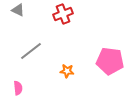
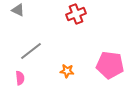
red cross: moved 13 px right
pink pentagon: moved 4 px down
pink semicircle: moved 2 px right, 10 px up
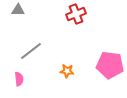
gray triangle: rotated 24 degrees counterclockwise
pink semicircle: moved 1 px left, 1 px down
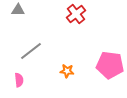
red cross: rotated 18 degrees counterclockwise
pink semicircle: moved 1 px down
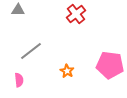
orange star: rotated 24 degrees clockwise
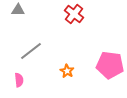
red cross: moved 2 px left; rotated 12 degrees counterclockwise
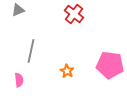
gray triangle: rotated 24 degrees counterclockwise
gray line: rotated 40 degrees counterclockwise
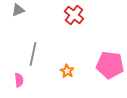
red cross: moved 1 px down
gray line: moved 2 px right, 3 px down
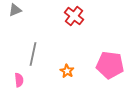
gray triangle: moved 3 px left
red cross: moved 1 px down
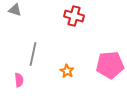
gray triangle: rotated 40 degrees clockwise
red cross: rotated 24 degrees counterclockwise
pink pentagon: rotated 12 degrees counterclockwise
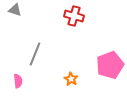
gray line: moved 2 px right; rotated 10 degrees clockwise
pink pentagon: rotated 16 degrees counterclockwise
orange star: moved 4 px right, 8 px down
pink semicircle: moved 1 px left, 1 px down
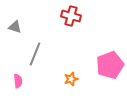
gray triangle: moved 17 px down
red cross: moved 3 px left
orange star: rotated 24 degrees clockwise
